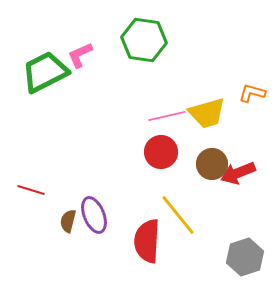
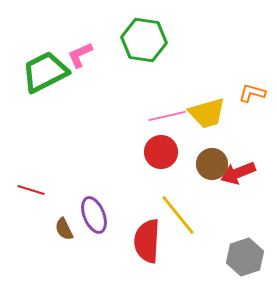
brown semicircle: moved 4 px left, 8 px down; rotated 40 degrees counterclockwise
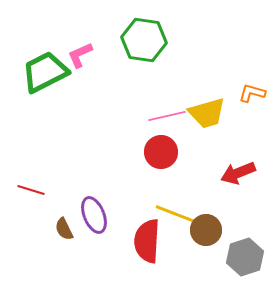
brown circle: moved 6 px left, 66 px down
yellow line: rotated 30 degrees counterclockwise
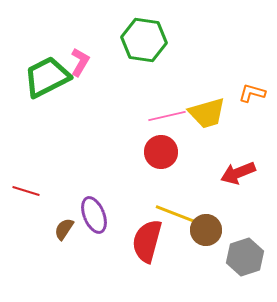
pink L-shape: moved 7 px down; rotated 144 degrees clockwise
green trapezoid: moved 2 px right, 5 px down
red line: moved 5 px left, 1 px down
brown semicircle: rotated 60 degrees clockwise
red semicircle: rotated 12 degrees clockwise
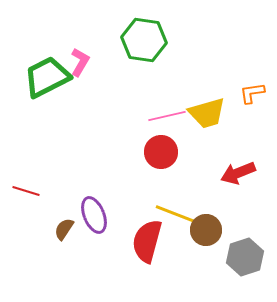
orange L-shape: rotated 24 degrees counterclockwise
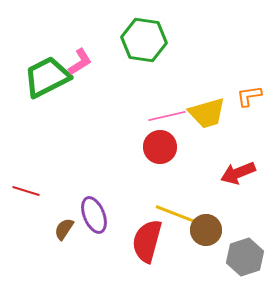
pink L-shape: rotated 28 degrees clockwise
orange L-shape: moved 3 px left, 3 px down
red circle: moved 1 px left, 5 px up
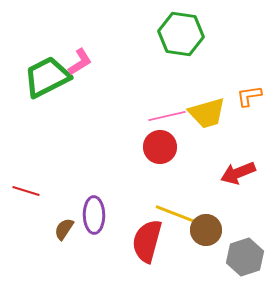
green hexagon: moved 37 px right, 6 px up
purple ellipse: rotated 21 degrees clockwise
